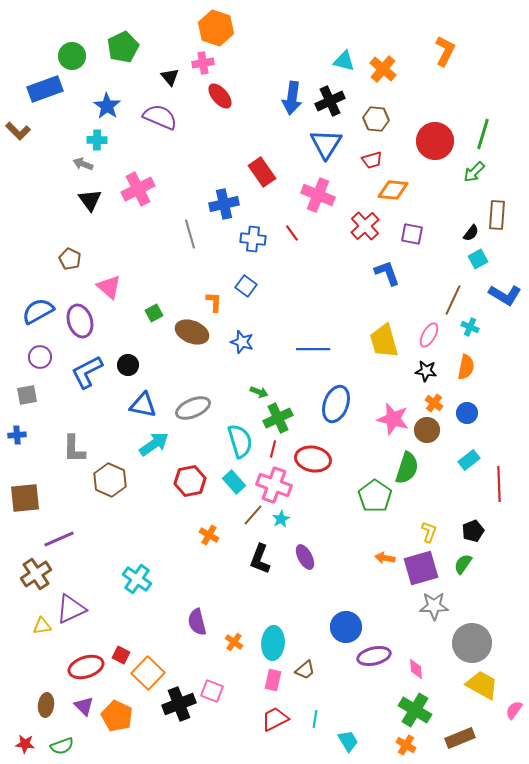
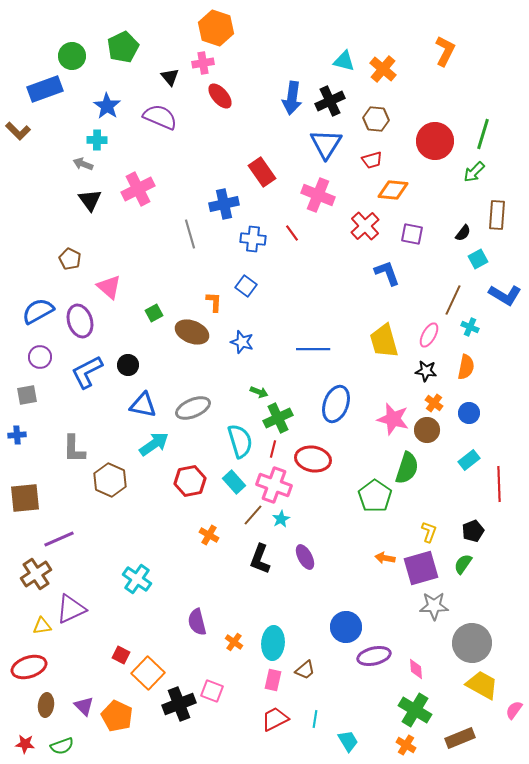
black semicircle at (471, 233): moved 8 px left
blue circle at (467, 413): moved 2 px right
red ellipse at (86, 667): moved 57 px left
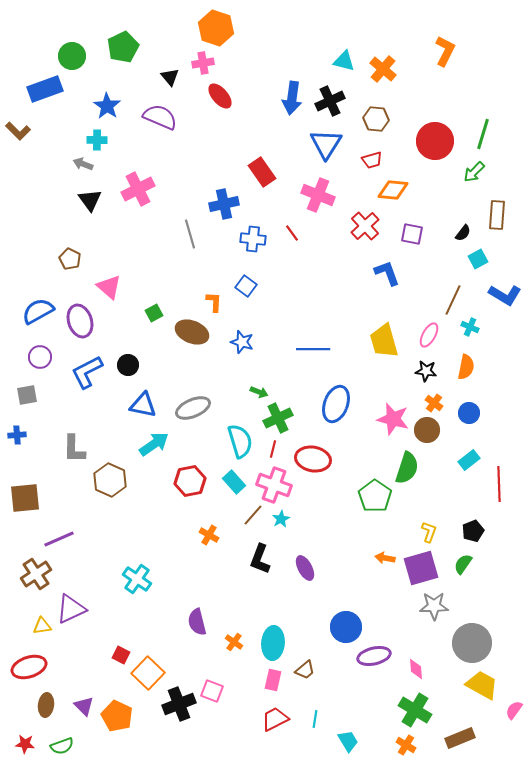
purple ellipse at (305, 557): moved 11 px down
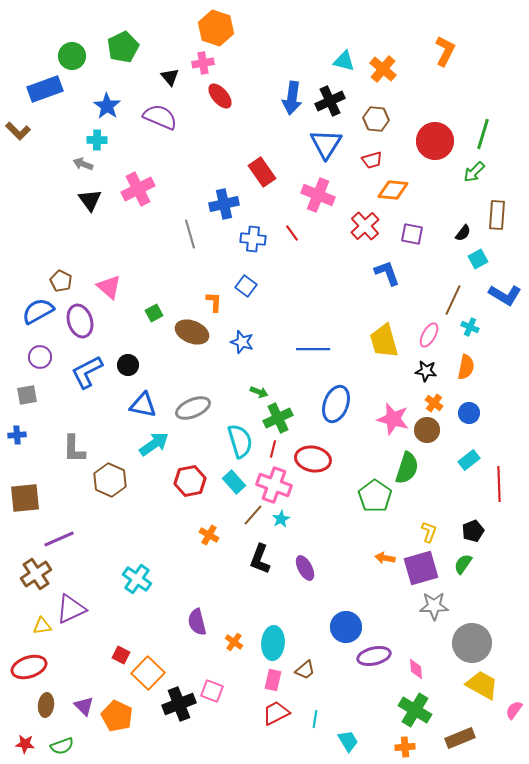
brown pentagon at (70, 259): moved 9 px left, 22 px down
red trapezoid at (275, 719): moved 1 px right, 6 px up
orange cross at (406, 745): moved 1 px left, 2 px down; rotated 36 degrees counterclockwise
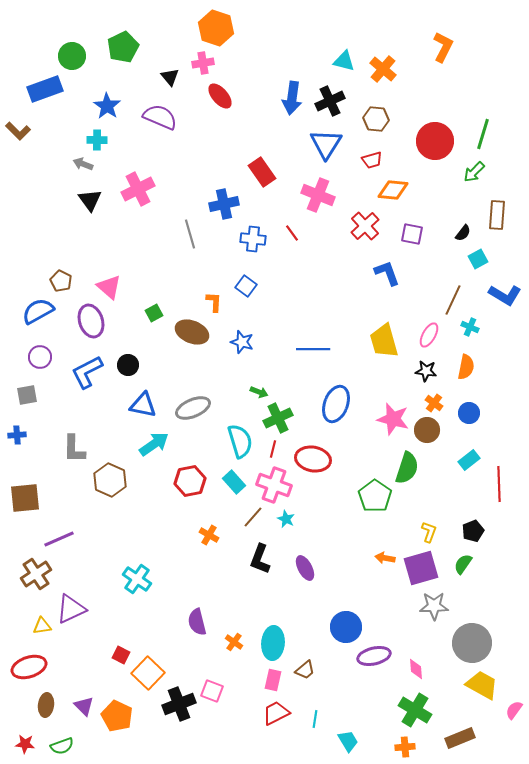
orange L-shape at (445, 51): moved 2 px left, 4 px up
purple ellipse at (80, 321): moved 11 px right
brown line at (253, 515): moved 2 px down
cyan star at (281, 519): moved 5 px right; rotated 18 degrees counterclockwise
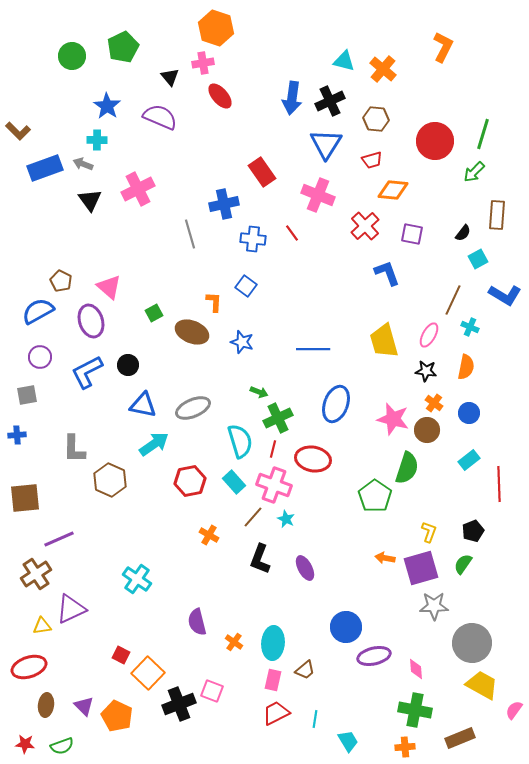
blue rectangle at (45, 89): moved 79 px down
green cross at (415, 710): rotated 20 degrees counterclockwise
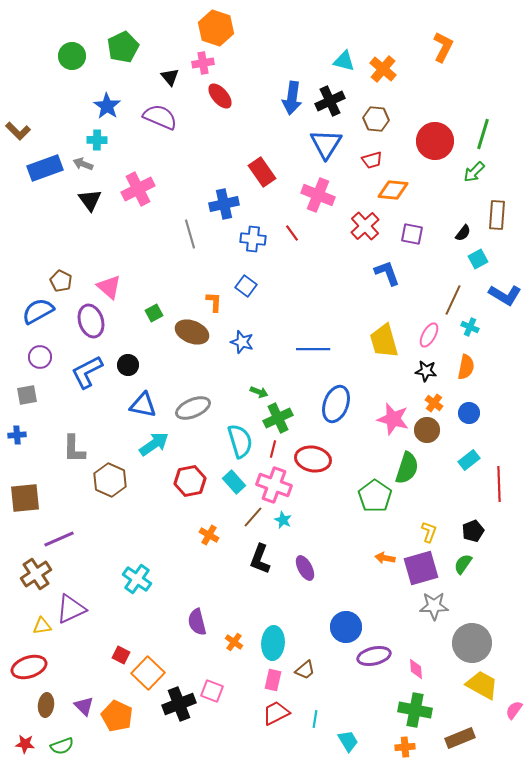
cyan star at (286, 519): moved 3 px left, 1 px down
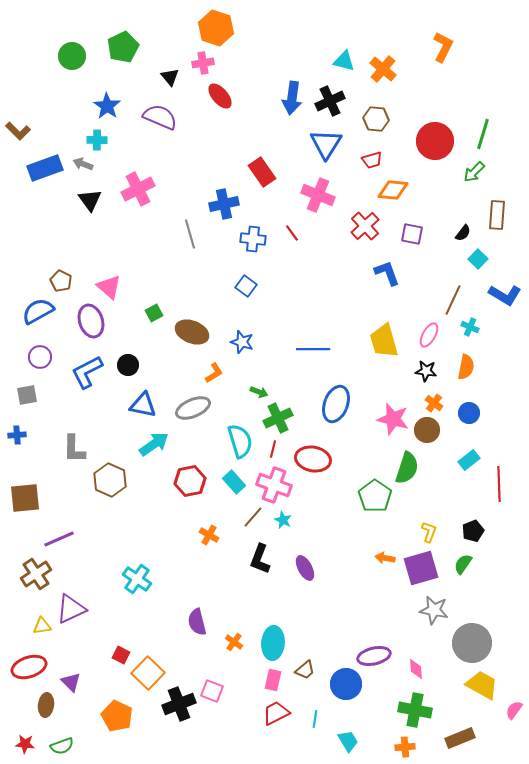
cyan square at (478, 259): rotated 18 degrees counterclockwise
orange L-shape at (214, 302): moved 71 px down; rotated 55 degrees clockwise
gray star at (434, 606): moved 4 px down; rotated 12 degrees clockwise
blue circle at (346, 627): moved 57 px down
purple triangle at (84, 706): moved 13 px left, 24 px up
